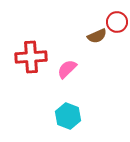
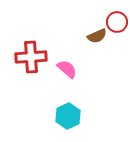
pink semicircle: rotated 85 degrees clockwise
cyan hexagon: rotated 15 degrees clockwise
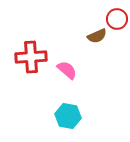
red circle: moved 3 px up
pink semicircle: moved 1 px down
cyan hexagon: rotated 25 degrees counterclockwise
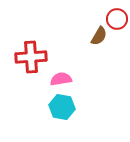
brown semicircle: moved 2 px right; rotated 36 degrees counterclockwise
pink semicircle: moved 6 px left, 9 px down; rotated 50 degrees counterclockwise
cyan hexagon: moved 6 px left, 9 px up
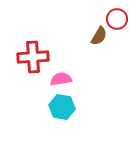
red cross: moved 2 px right
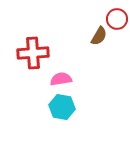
red cross: moved 4 px up
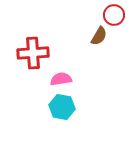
red circle: moved 3 px left, 4 px up
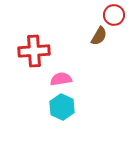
red cross: moved 1 px right, 2 px up
cyan hexagon: rotated 15 degrees clockwise
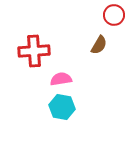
brown semicircle: moved 9 px down
cyan hexagon: rotated 15 degrees counterclockwise
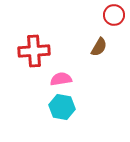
brown semicircle: moved 2 px down
